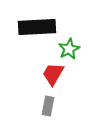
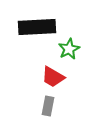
red trapezoid: moved 3 px down; rotated 90 degrees counterclockwise
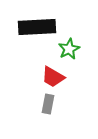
gray rectangle: moved 2 px up
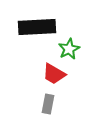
red trapezoid: moved 1 px right, 3 px up
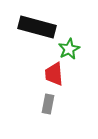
black rectangle: rotated 18 degrees clockwise
red trapezoid: rotated 55 degrees clockwise
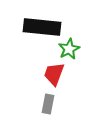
black rectangle: moved 5 px right; rotated 9 degrees counterclockwise
red trapezoid: rotated 25 degrees clockwise
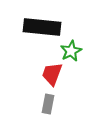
green star: moved 2 px right, 2 px down
red trapezoid: moved 2 px left
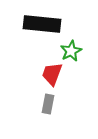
black rectangle: moved 3 px up
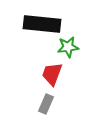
green star: moved 3 px left, 4 px up; rotated 20 degrees clockwise
gray rectangle: moved 2 px left; rotated 12 degrees clockwise
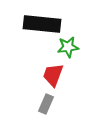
red trapezoid: moved 1 px right, 1 px down
